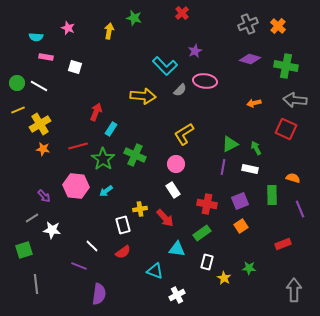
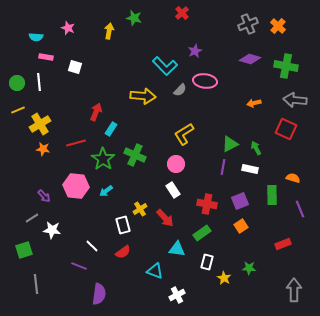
white line at (39, 86): moved 4 px up; rotated 54 degrees clockwise
red line at (78, 146): moved 2 px left, 3 px up
yellow cross at (140, 209): rotated 24 degrees counterclockwise
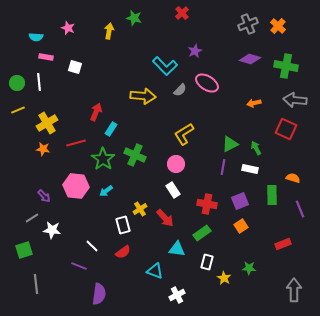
pink ellipse at (205, 81): moved 2 px right, 2 px down; rotated 25 degrees clockwise
yellow cross at (40, 124): moved 7 px right, 1 px up
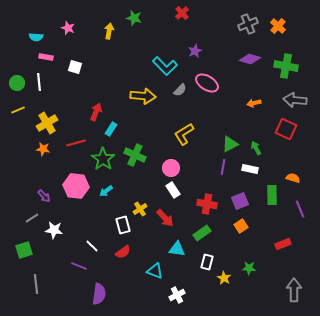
pink circle at (176, 164): moved 5 px left, 4 px down
white star at (52, 230): moved 2 px right
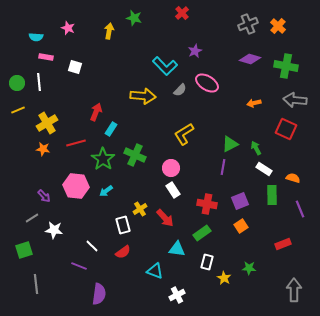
white rectangle at (250, 169): moved 14 px right; rotated 21 degrees clockwise
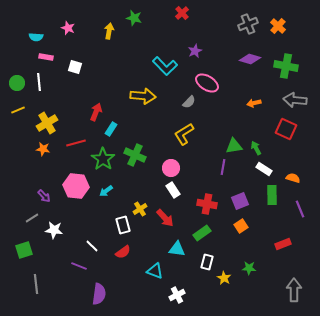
gray semicircle at (180, 90): moved 9 px right, 12 px down
green triangle at (230, 144): moved 4 px right, 2 px down; rotated 18 degrees clockwise
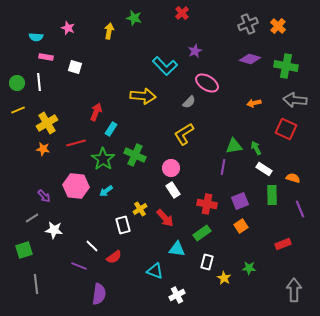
red semicircle at (123, 252): moved 9 px left, 5 px down
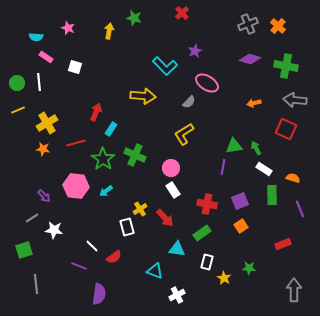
pink rectangle at (46, 57): rotated 24 degrees clockwise
white rectangle at (123, 225): moved 4 px right, 2 px down
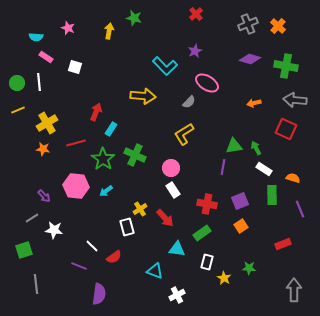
red cross at (182, 13): moved 14 px right, 1 px down
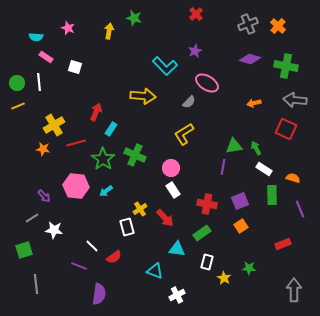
yellow line at (18, 110): moved 4 px up
yellow cross at (47, 123): moved 7 px right, 2 px down
